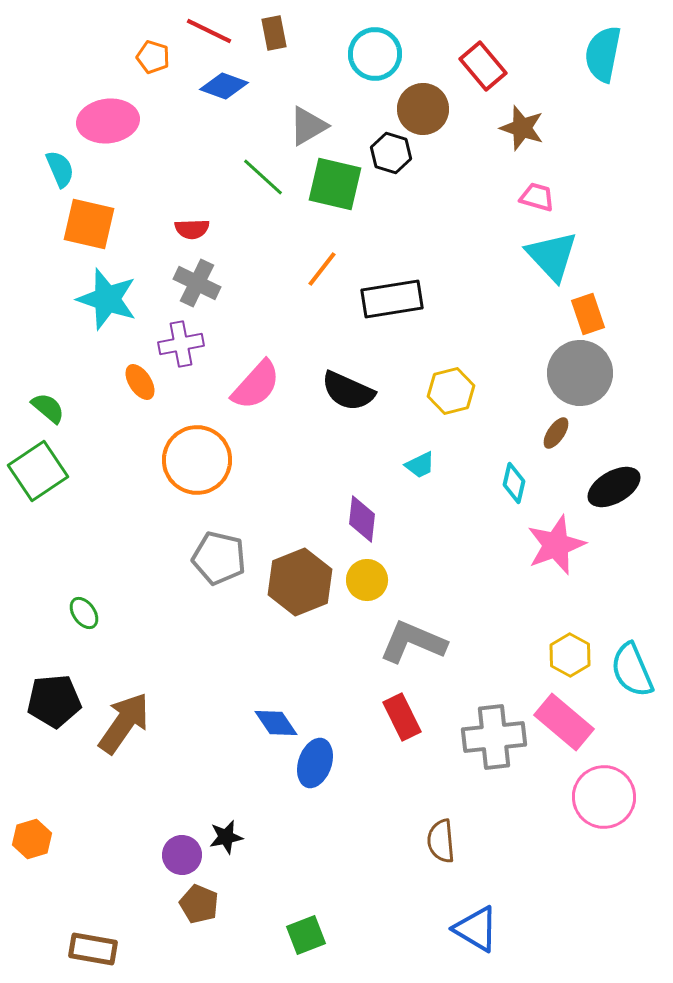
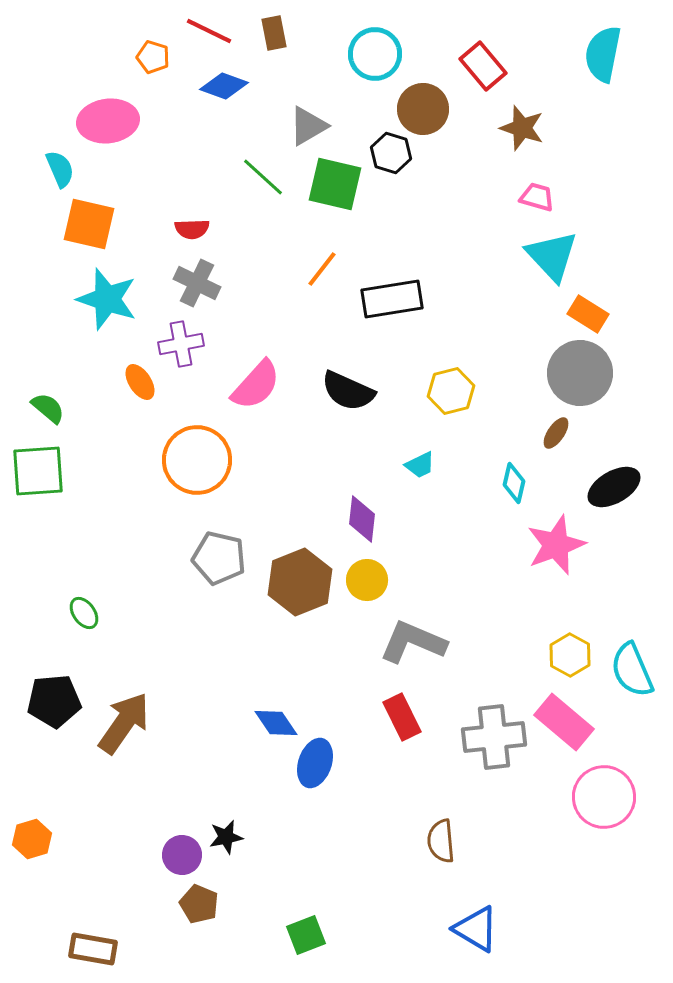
orange rectangle at (588, 314): rotated 39 degrees counterclockwise
green square at (38, 471): rotated 30 degrees clockwise
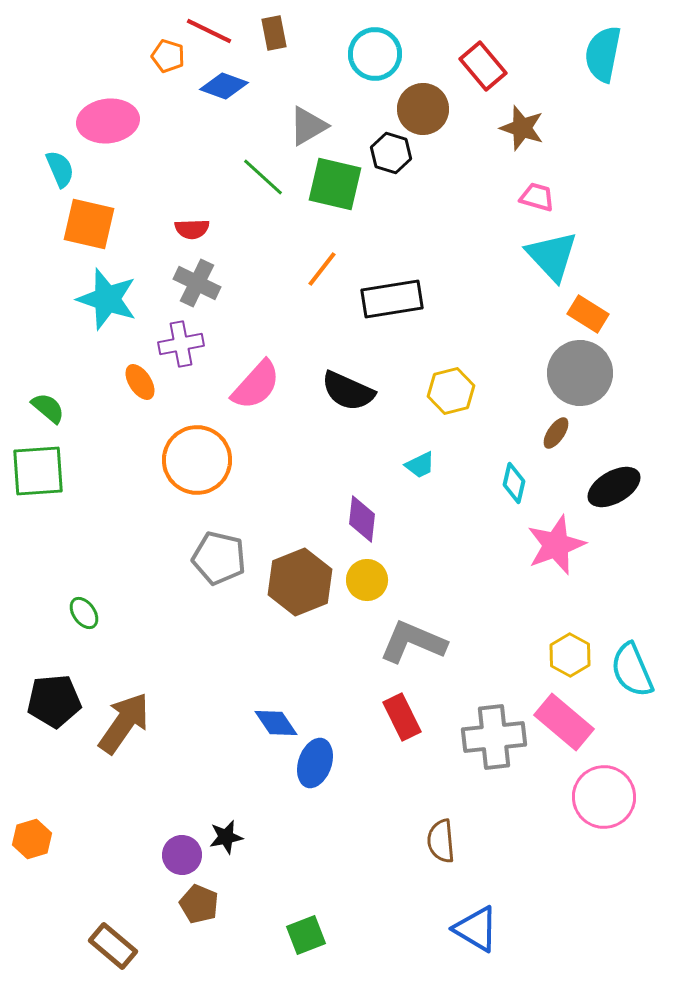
orange pentagon at (153, 57): moved 15 px right, 1 px up
brown rectangle at (93, 949): moved 20 px right, 3 px up; rotated 30 degrees clockwise
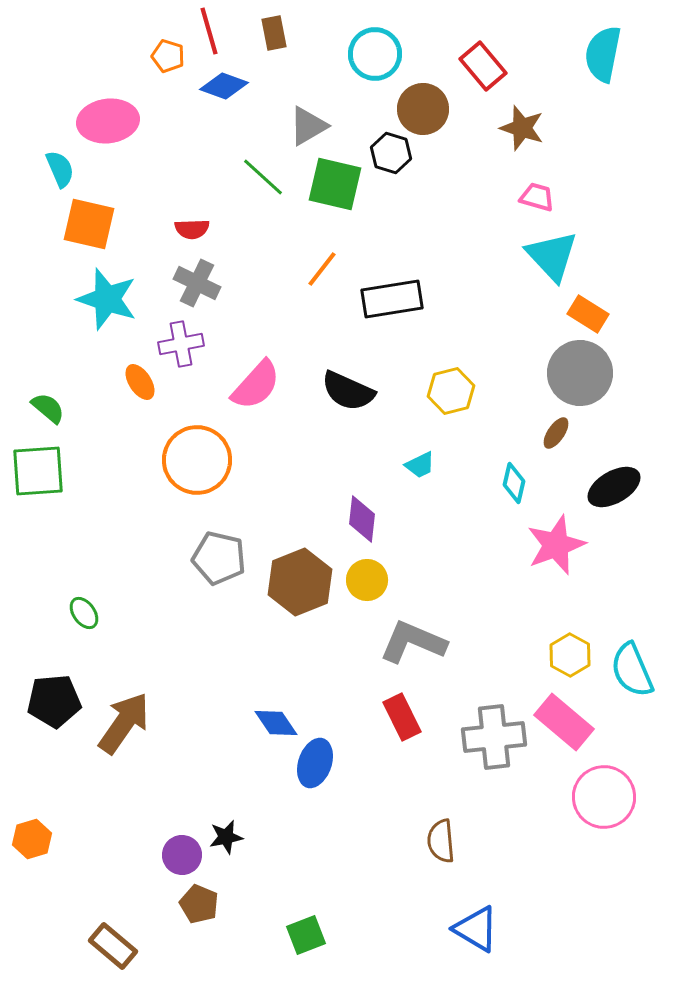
red line at (209, 31): rotated 48 degrees clockwise
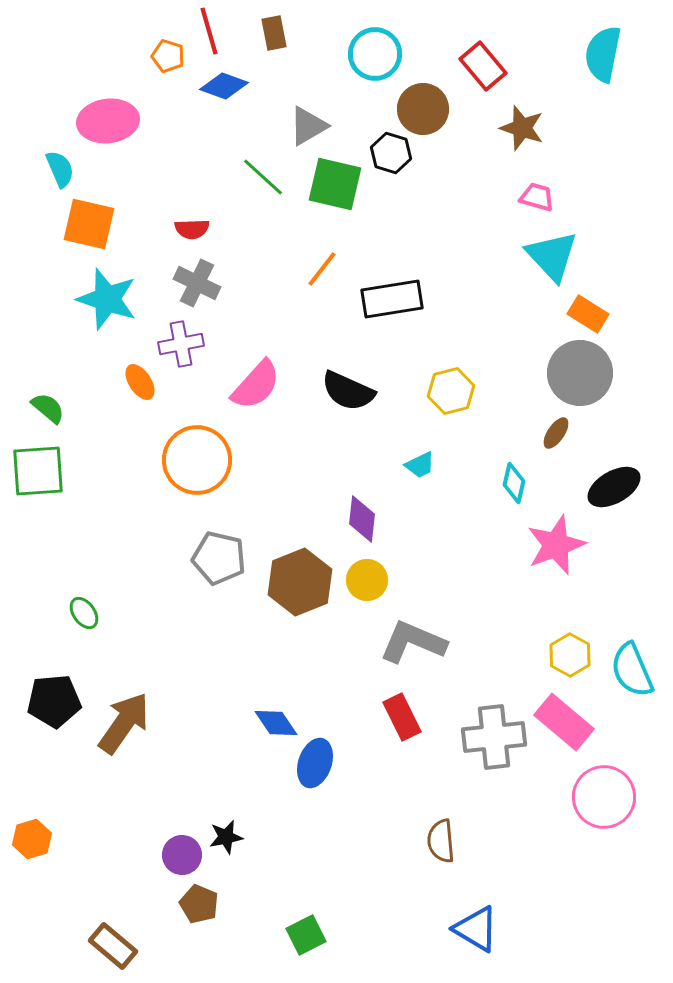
green square at (306, 935): rotated 6 degrees counterclockwise
